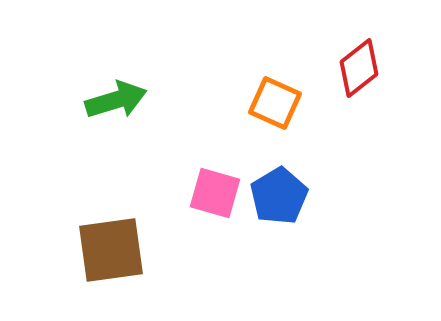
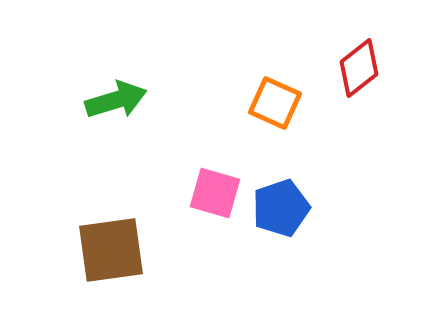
blue pentagon: moved 2 px right, 12 px down; rotated 12 degrees clockwise
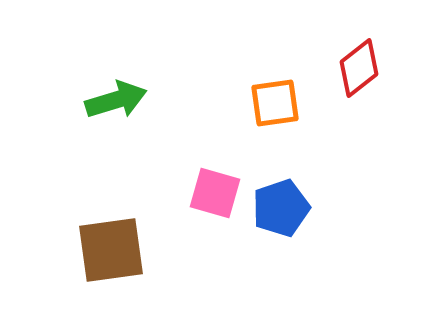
orange square: rotated 32 degrees counterclockwise
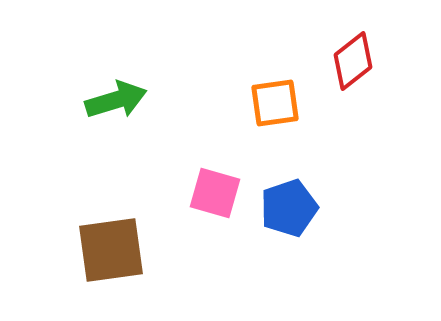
red diamond: moved 6 px left, 7 px up
blue pentagon: moved 8 px right
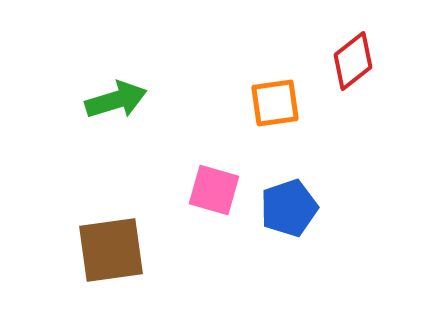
pink square: moved 1 px left, 3 px up
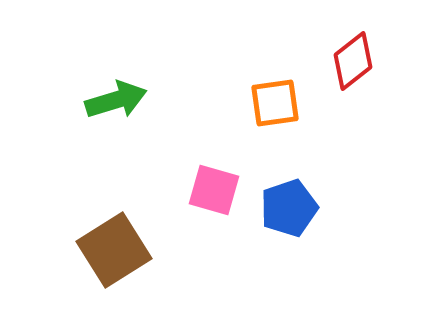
brown square: moved 3 px right; rotated 24 degrees counterclockwise
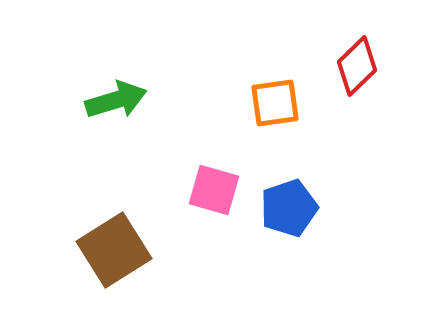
red diamond: moved 4 px right, 5 px down; rotated 6 degrees counterclockwise
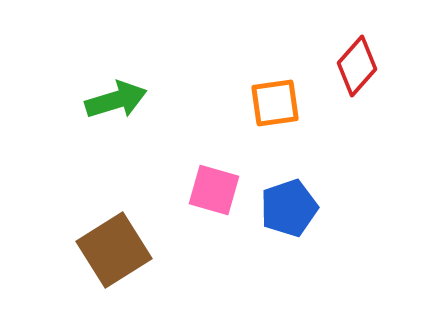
red diamond: rotated 4 degrees counterclockwise
